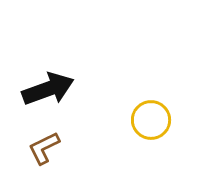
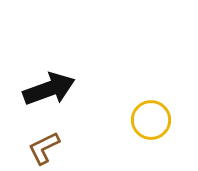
black arrow: moved 1 px right
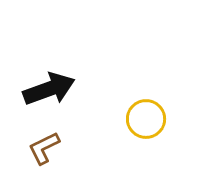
yellow circle: moved 5 px left, 1 px up
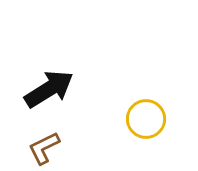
black arrow: rotated 12 degrees counterclockwise
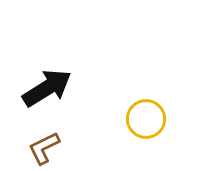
black arrow: moved 2 px left, 1 px up
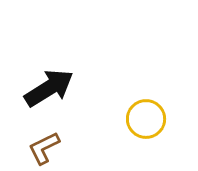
black arrow: moved 2 px right
